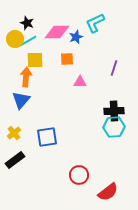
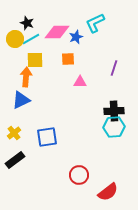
cyan line: moved 3 px right, 2 px up
orange square: moved 1 px right
blue triangle: rotated 24 degrees clockwise
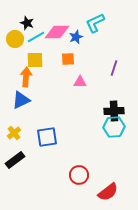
cyan line: moved 5 px right, 2 px up
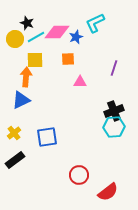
black cross: rotated 18 degrees counterclockwise
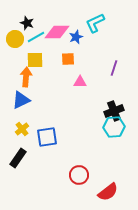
yellow cross: moved 8 px right, 4 px up
black rectangle: moved 3 px right, 2 px up; rotated 18 degrees counterclockwise
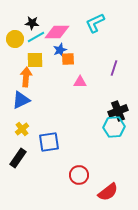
black star: moved 5 px right; rotated 16 degrees counterclockwise
blue star: moved 16 px left, 13 px down
black cross: moved 4 px right
blue square: moved 2 px right, 5 px down
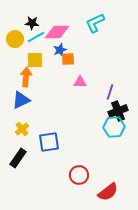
purple line: moved 4 px left, 24 px down
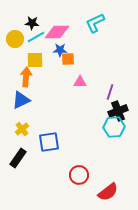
blue star: rotated 24 degrees clockwise
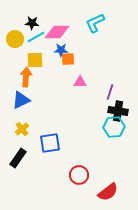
blue star: moved 1 px right
black cross: rotated 30 degrees clockwise
blue square: moved 1 px right, 1 px down
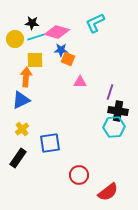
pink diamond: rotated 15 degrees clockwise
cyan line: rotated 12 degrees clockwise
orange square: rotated 24 degrees clockwise
